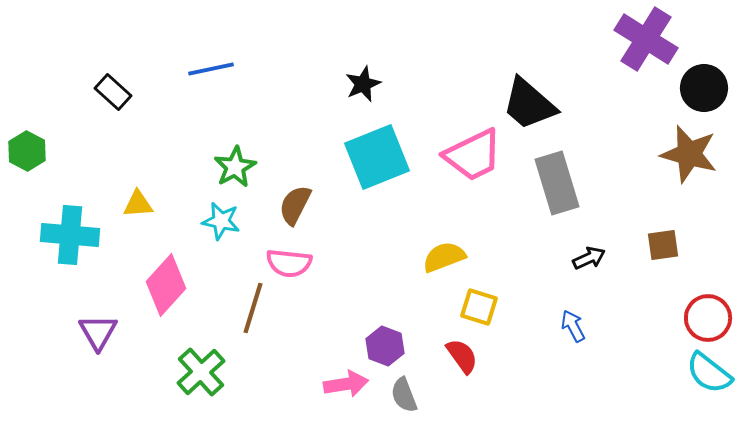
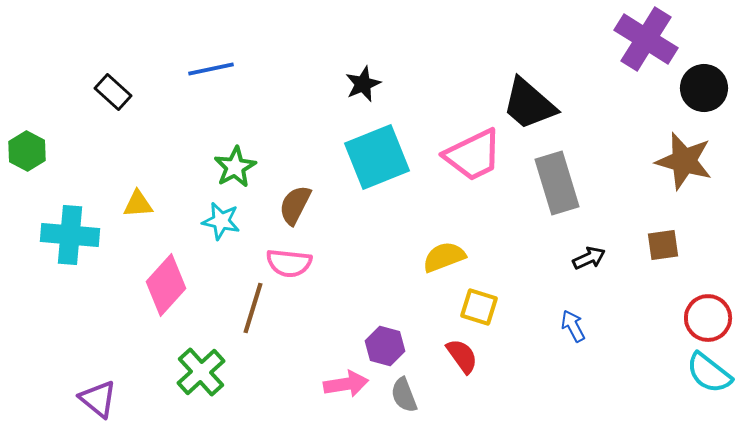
brown star: moved 5 px left, 7 px down
purple triangle: moved 67 px down; rotated 21 degrees counterclockwise
purple hexagon: rotated 6 degrees counterclockwise
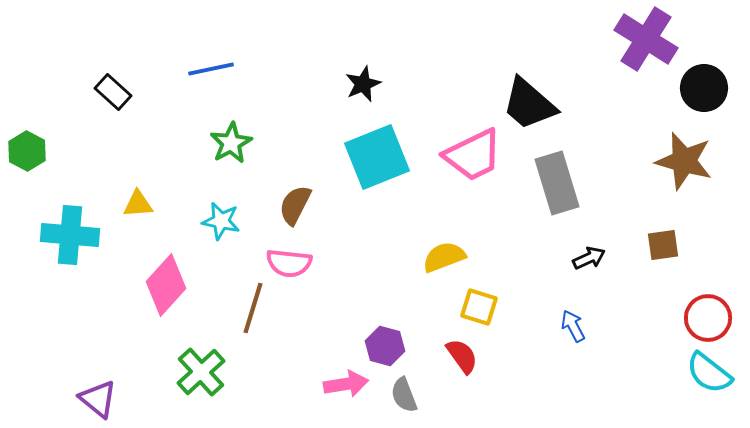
green star: moved 4 px left, 24 px up
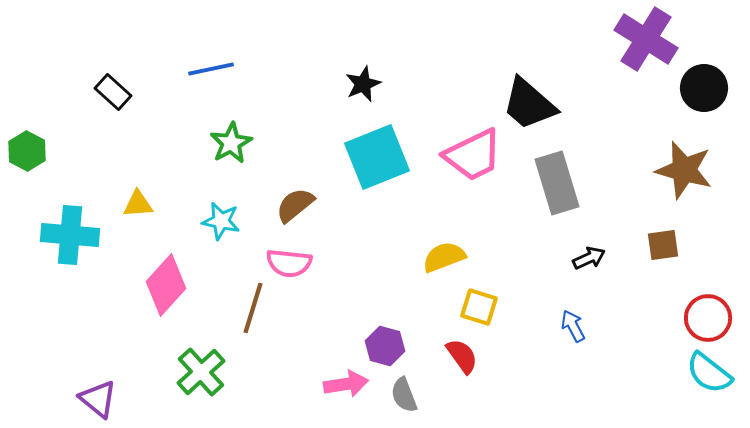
brown star: moved 9 px down
brown semicircle: rotated 24 degrees clockwise
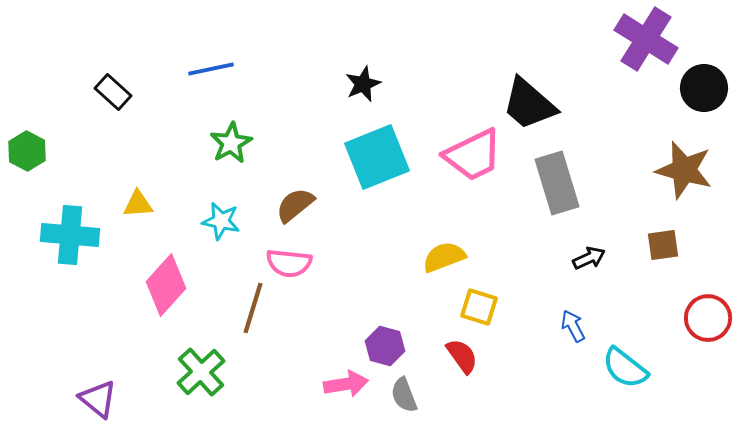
cyan semicircle: moved 84 px left, 5 px up
